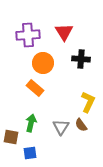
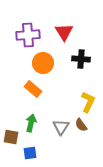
orange rectangle: moved 2 px left, 1 px down
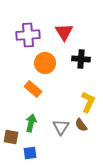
orange circle: moved 2 px right
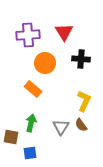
yellow L-shape: moved 4 px left, 1 px up
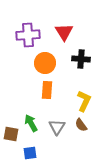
orange rectangle: moved 14 px right, 1 px down; rotated 54 degrees clockwise
green arrow: rotated 42 degrees counterclockwise
gray triangle: moved 4 px left
brown square: moved 3 px up
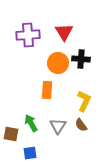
orange circle: moved 13 px right
gray triangle: moved 1 px right, 1 px up
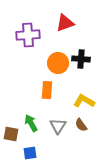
red triangle: moved 1 px right, 9 px up; rotated 42 degrees clockwise
yellow L-shape: rotated 85 degrees counterclockwise
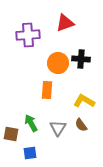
gray triangle: moved 2 px down
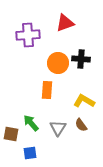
green arrow: rotated 12 degrees counterclockwise
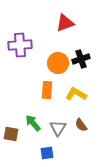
purple cross: moved 8 px left, 10 px down
black cross: rotated 24 degrees counterclockwise
yellow L-shape: moved 8 px left, 7 px up
green arrow: moved 2 px right
blue square: moved 17 px right
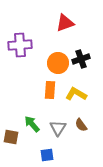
orange rectangle: moved 3 px right
green arrow: moved 1 px left, 1 px down
brown square: moved 3 px down
blue square: moved 2 px down
